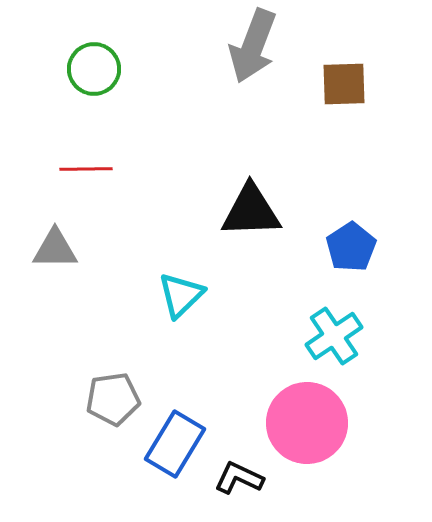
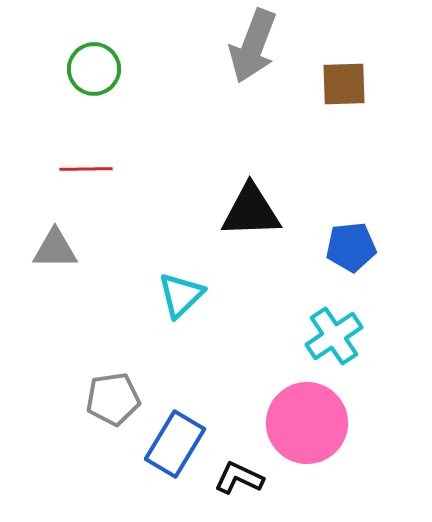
blue pentagon: rotated 27 degrees clockwise
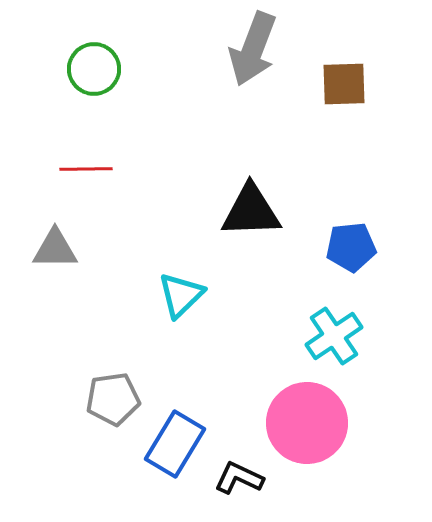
gray arrow: moved 3 px down
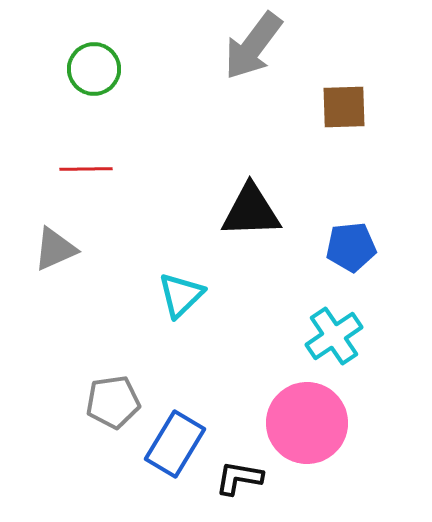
gray arrow: moved 3 px up; rotated 16 degrees clockwise
brown square: moved 23 px down
gray triangle: rotated 24 degrees counterclockwise
gray pentagon: moved 3 px down
black L-shape: rotated 15 degrees counterclockwise
